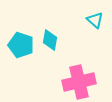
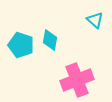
pink cross: moved 2 px left, 2 px up; rotated 8 degrees counterclockwise
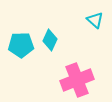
cyan diamond: rotated 15 degrees clockwise
cyan pentagon: rotated 20 degrees counterclockwise
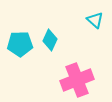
cyan pentagon: moved 1 px left, 1 px up
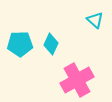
cyan diamond: moved 1 px right, 4 px down
pink cross: rotated 8 degrees counterclockwise
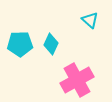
cyan triangle: moved 5 px left
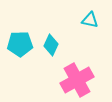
cyan triangle: rotated 30 degrees counterclockwise
cyan diamond: moved 1 px down
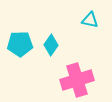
cyan diamond: rotated 10 degrees clockwise
pink cross: rotated 12 degrees clockwise
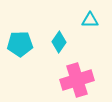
cyan triangle: rotated 12 degrees counterclockwise
cyan diamond: moved 8 px right, 3 px up
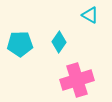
cyan triangle: moved 5 px up; rotated 30 degrees clockwise
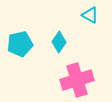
cyan pentagon: rotated 10 degrees counterclockwise
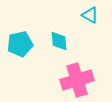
cyan diamond: moved 1 px up; rotated 40 degrees counterclockwise
